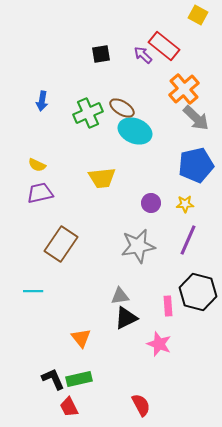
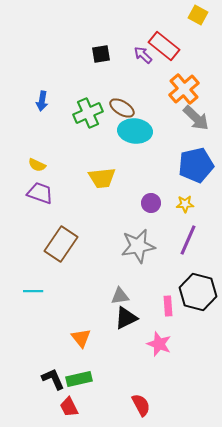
cyan ellipse: rotated 16 degrees counterclockwise
purple trapezoid: rotated 32 degrees clockwise
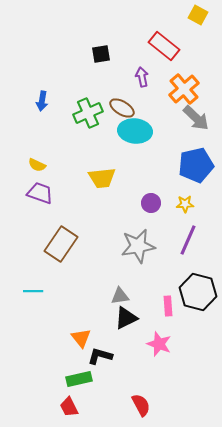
purple arrow: moved 1 px left, 22 px down; rotated 36 degrees clockwise
black L-shape: moved 47 px right, 23 px up; rotated 50 degrees counterclockwise
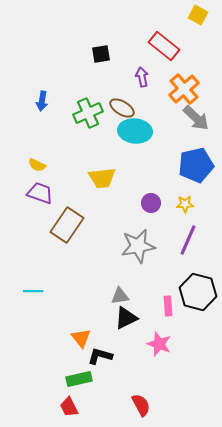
brown rectangle: moved 6 px right, 19 px up
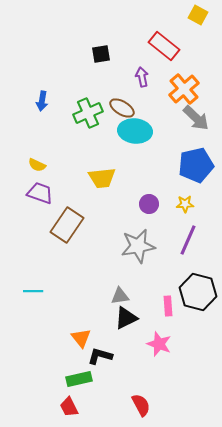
purple circle: moved 2 px left, 1 px down
